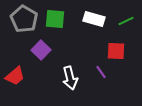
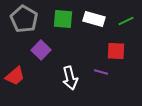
green square: moved 8 px right
purple line: rotated 40 degrees counterclockwise
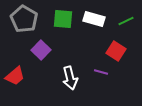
red square: rotated 30 degrees clockwise
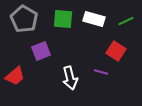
purple square: moved 1 px down; rotated 24 degrees clockwise
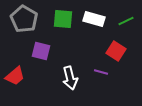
purple square: rotated 36 degrees clockwise
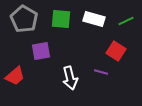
green square: moved 2 px left
purple square: rotated 24 degrees counterclockwise
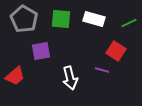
green line: moved 3 px right, 2 px down
purple line: moved 1 px right, 2 px up
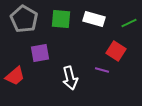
purple square: moved 1 px left, 2 px down
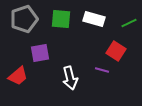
gray pentagon: rotated 24 degrees clockwise
red trapezoid: moved 3 px right
